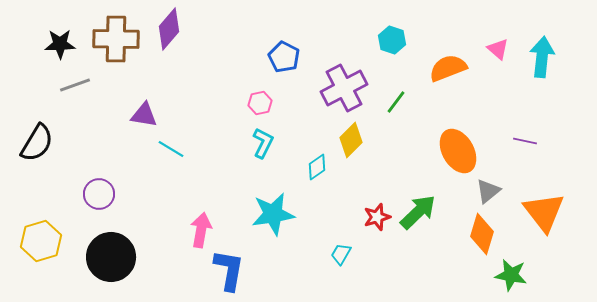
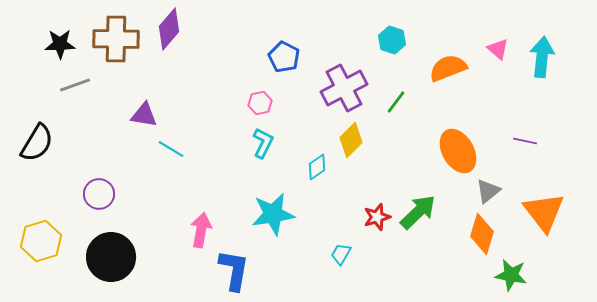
blue L-shape: moved 5 px right
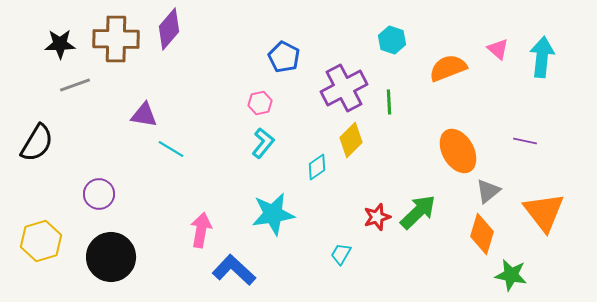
green line: moved 7 px left; rotated 40 degrees counterclockwise
cyan L-shape: rotated 12 degrees clockwise
blue L-shape: rotated 57 degrees counterclockwise
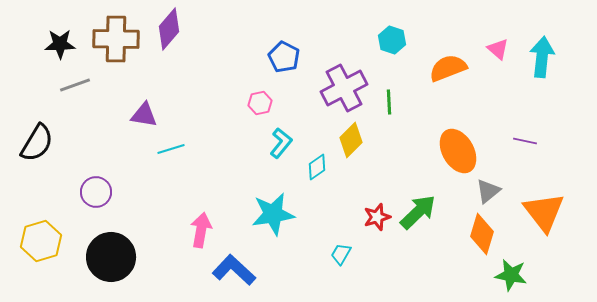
cyan L-shape: moved 18 px right
cyan line: rotated 48 degrees counterclockwise
purple circle: moved 3 px left, 2 px up
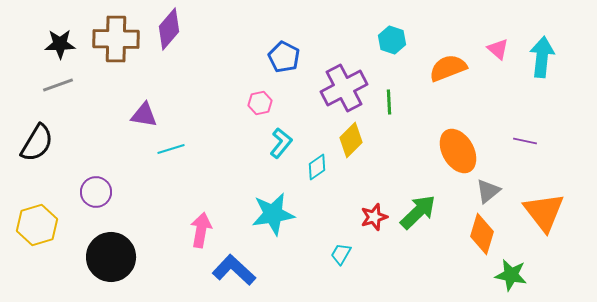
gray line: moved 17 px left
red star: moved 3 px left
yellow hexagon: moved 4 px left, 16 px up
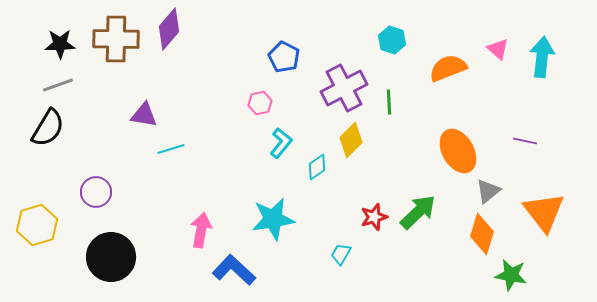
black semicircle: moved 11 px right, 15 px up
cyan star: moved 5 px down
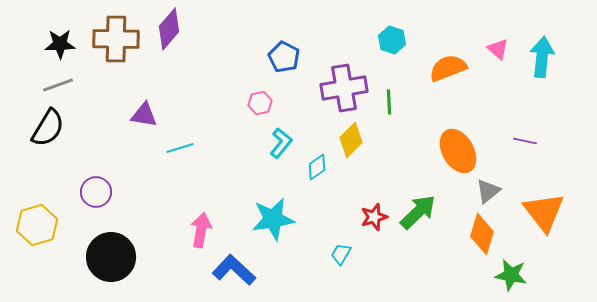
purple cross: rotated 18 degrees clockwise
cyan line: moved 9 px right, 1 px up
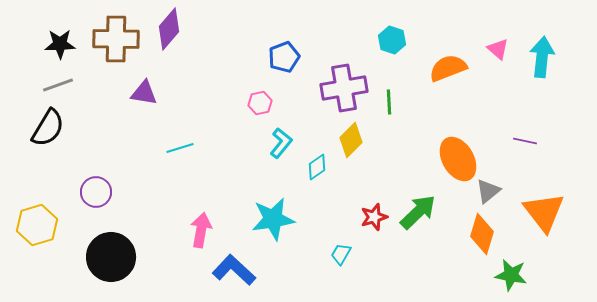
blue pentagon: rotated 24 degrees clockwise
purple triangle: moved 22 px up
orange ellipse: moved 8 px down
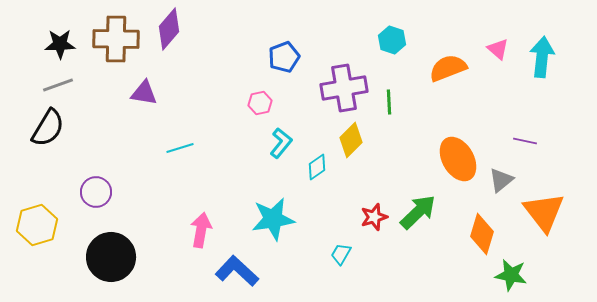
gray triangle: moved 13 px right, 11 px up
blue L-shape: moved 3 px right, 1 px down
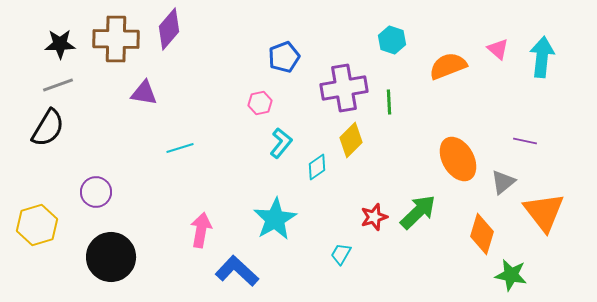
orange semicircle: moved 2 px up
gray triangle: moved 2 px right, 2 px down
cyan star: moved 2 px right; rotated 21 degrees counterclockwise
